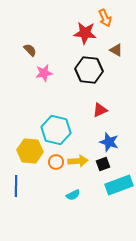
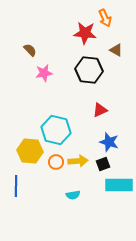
cyan rectangle: rotated 20 degrees clockwise
cyan semicircle: rotated 16 degrees clockwise
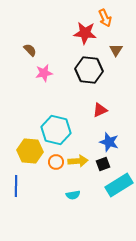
brown triangle: rotated 32 degrees clockwise
cyan rectangle: rotated 32 degrees counterclockwise
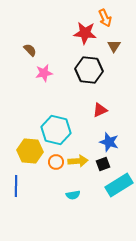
brown triangle: moved 2 px left, 4 px up
